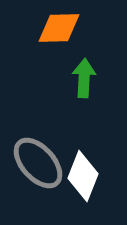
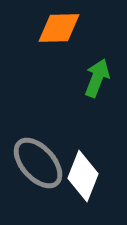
green arrow: moved 13 px right; rotated 18 degrees clockwise
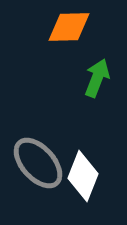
orange diamond: moved 10 px right, 1 px up
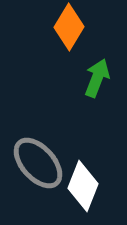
orange diamond: rotated 57 degrees counterclockwise
white diamond: moved 10 px down
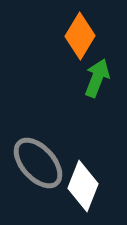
orange diamond: moved 11 px right, 9 px down
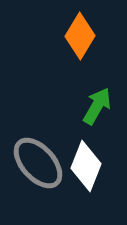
green arrow: moved 28 px down; rotated 9 degrees clockwise
white diamond: moved 3 px right, 20 px up
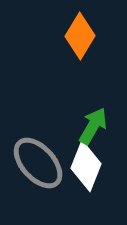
green arrow: moved 4 px left, 20 px down
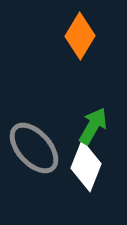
gray ellipse: moved 4 px left, 15 px up
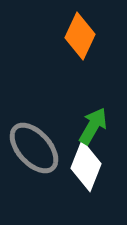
orange diamond: rotated 6 degrees counterclockwise
